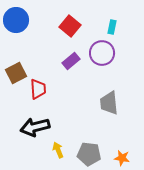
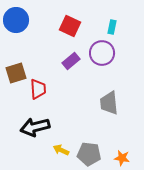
red square: rotated 15 degrees counterclockwise
brown square: rotated 10 degrees clockwise
yellow arrow: moved 3 px right; rotated 42 degrees counterclockwise
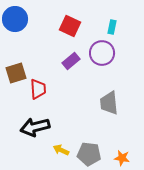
blue circle: moved 1 px left, 1 px up
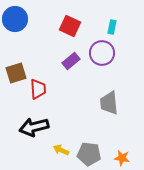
black arrow: moved 1 px left
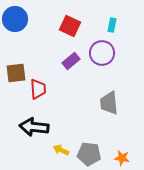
cyan rectangle: moved 2 px up
brown square: rotated 10 degrees clockwise
black arrow: rotated 20 degrees clockwise
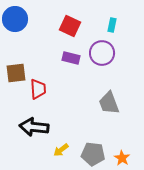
purple rectangle: moved 3 px up; rotated 54 degrees clockwise
gray trapezoid: rotated 15 degrees counterclockwise
yellow arrow: rotated 63 degrees counterclockwise
gray pentagon: moved 4 px right
orange star: rotated 21 degrees clockwise
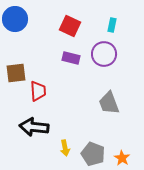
purple circle: moved 2 px right, 1 px down
red trapezoid: moved 2 px down
yellow arrow: moved 4 px right, 2 px up; rotated 63 degrees counterclockwise
gray pentagon: rotated 15 degrees clockwise
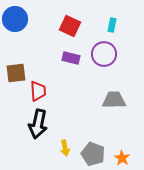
gray trapezoid: moved 5 px right, 3 px up; rotated 110 degrees clockwise
black arrow: moved 4 px right, 3 px up; rotated 84 degrees counterclockwise
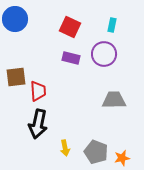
red square: moved 1 px down
brown square: moved 4 px down
gray pentagon: moved 3 px right, 2 px up
orange star: rotated 28 degrees clockwise
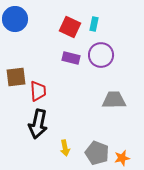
cyan rectangle: moved 18 px left, 1 px up
purple circle: moved 3 px left, 1 px down
gray pentagon: moved 1 px right, 1 px down
